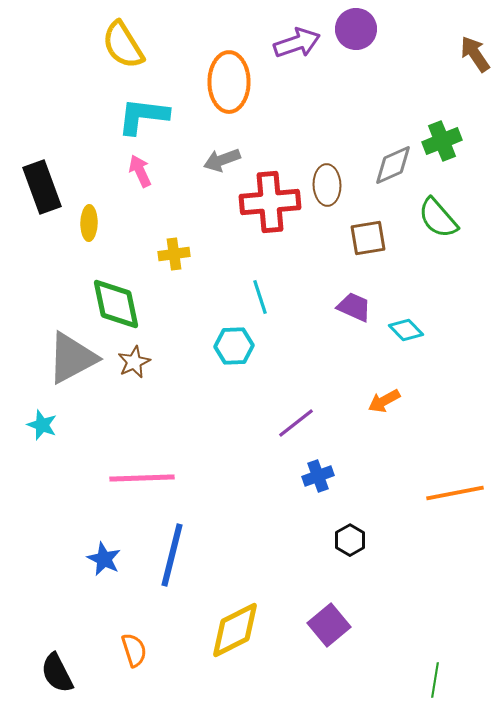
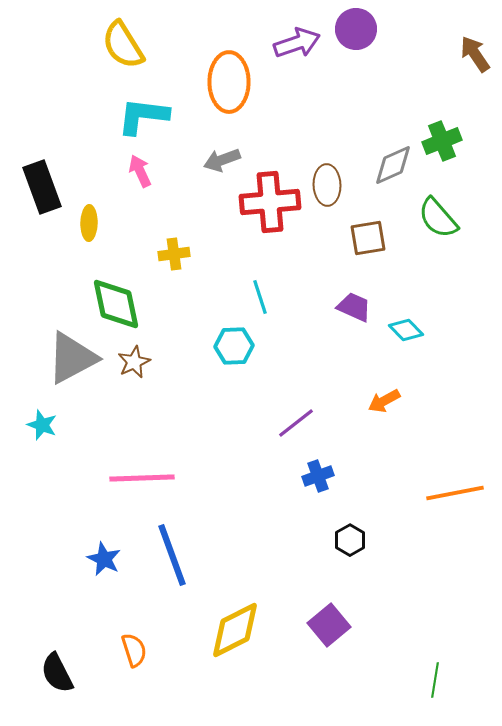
blue line: rotated 34 degrees counterclockwise
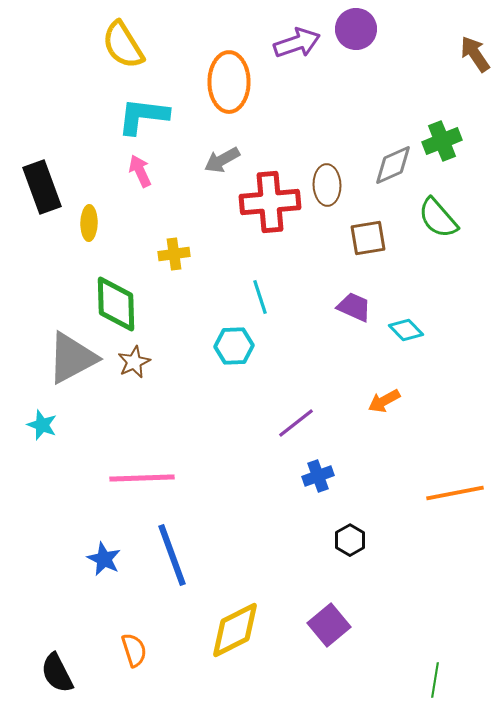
gray arrow: rotated 9 degrees counterclockwise
green diamond: rotated 10 degrees clockwise
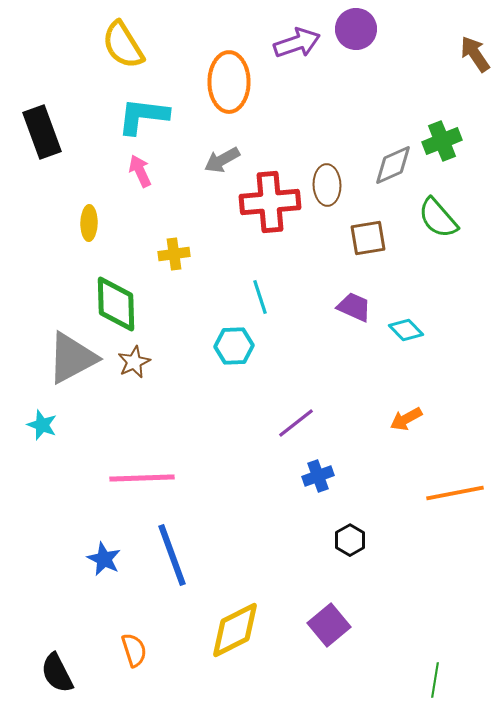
black rectangle: moved 55 px up
orange arrow: moved 22 px right, 18 px down
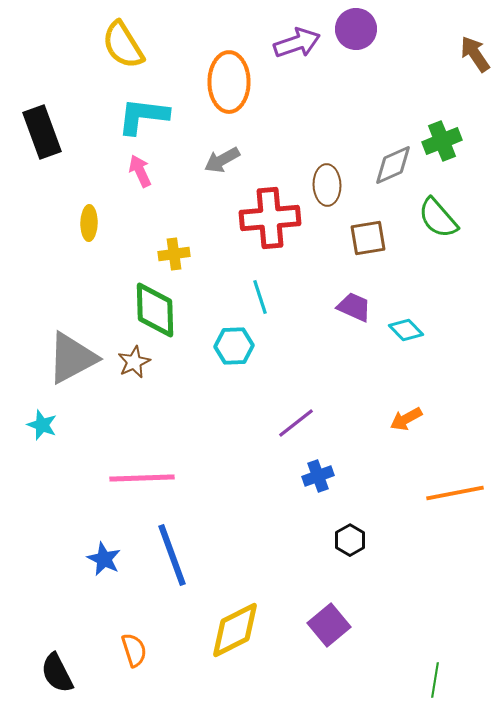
red cross: moved 16 px down
green diamond: moved 39 px right, 6 px down
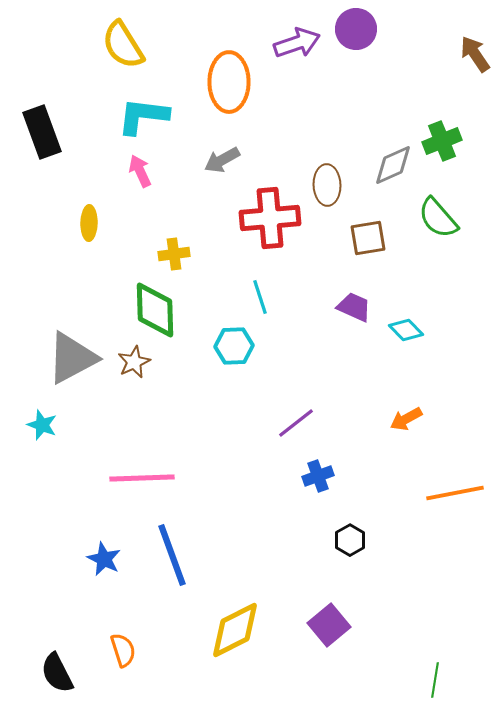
orange semicircle: moved 11 px left
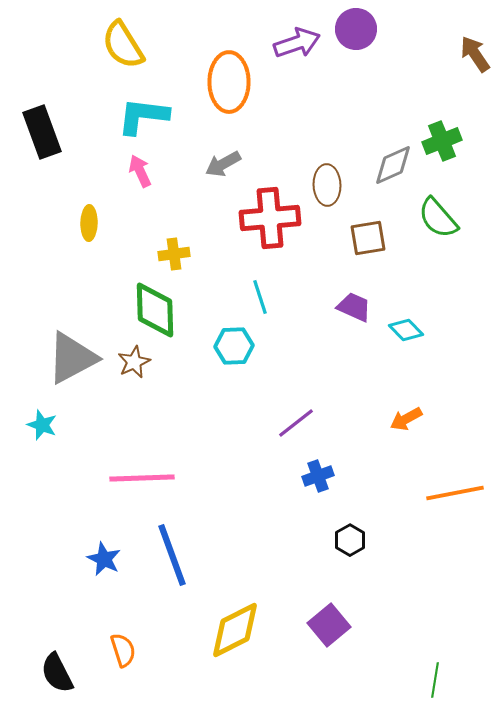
gray arrow: moved 1 px right, 4 px down
